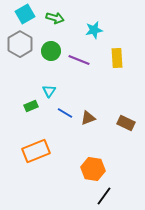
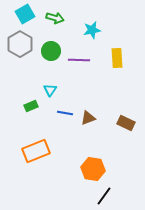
cyan star: moved 2 px left
purple line: rotated 20 degrees counterclockwise
cyan triangle: moved 1 px right, 1 px up
blue line: rotated 21 degrees counterclockwise
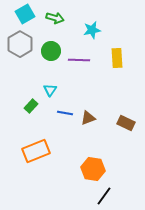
green rectangle: rotated 24 degrees counterclockwise
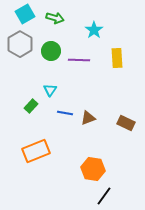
cyan star: moved 2 px right; rotated 24 degrees counterclockwise
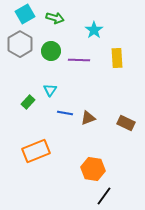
green rectangle: moved 3 px left, 4 px up
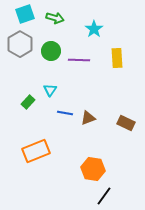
cyan square: rotated 12 degrees clockwise
cyan star: moved 1 px up
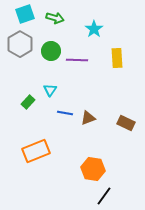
purple line: moved 2 px left
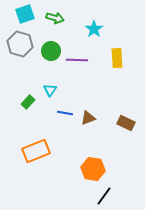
gray hexagon: rotated 15 degrees counterclockwise
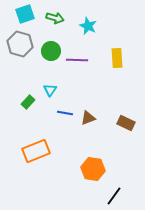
cyan star: moved 6 px left, 3 px up; rotated 12 degrees counterclockwise
black line: moved 10 px right
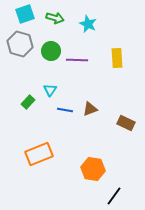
cyan star: moved 2 px up
blue line: moved 3 px up
brown triangle: moved 2 px right, 9 px up
orange rectangle: moved 3 px right, 3 px down
